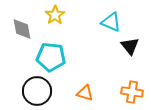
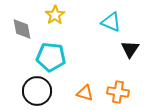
black triangle: moved 3 px down; rotated 12 degrees clockwise
orange cross: moved 14 px left
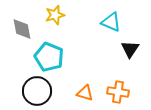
yellow star: rotated 18 degrees clockwise
cyan pentagon: moved 2 px left; rotated 16 degrees clockwise
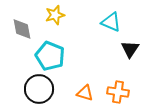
cyan pentagon: moved 1 px right, 1 px up
black circle: moved 2 px right, 2 px up
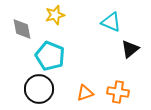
black triangle: rotated 18 degrees clockwise
orange triangle: rotated 36 degrees counterclockwise
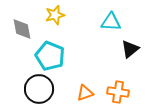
cyan triangle: rotated 20 degrees counterclockwise
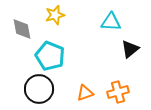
orange cross: rotated 25 degrees counterclockwise
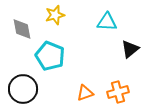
cyan triangle: moved 4 px left
black circle: moved 16 px left
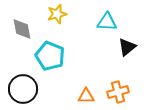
yellow star: moved 2 px right, 1 px up
black triangle: moved 3 px left, 2 px up
orange triangle: moved 1 px right, 3 px down; rotated 18 degrees clockwise
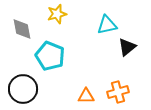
cyan triangle: moved 3 px down; rotated 15 degrees counterclockwise
